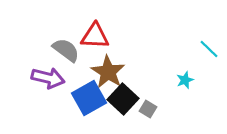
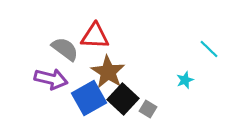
gray semicircle: moved 1 px left, 1 px up
purple arrow: moved 3 px right, 1 px down
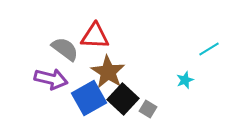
cyan line: rotated 75 degrees counterclockwise
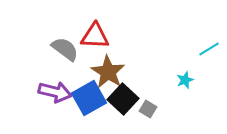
purple arrow: moved 4 px right, 13 px down
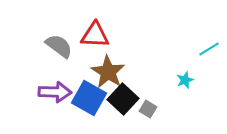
red triangle: moved 1 px up
gray semicircle: moved 6 px left, 3 px up
purple arrow: rotated 12 degrees counterclockwise
blue square: rotated 32 degrees counterclockwise
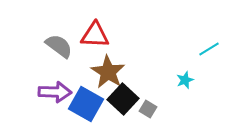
blue square: moved 3 px left, 6 px down
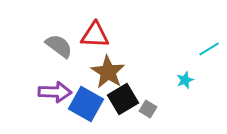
black square: rotated 16 degrees clockwise
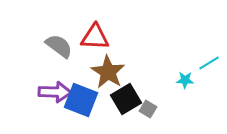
red triangle: moved 2 px down
cyan line: moved 14 px down
cyan star: rotated 24 degrees clockwise
black square: moved 3 px right
blue square: moved 5 px left, 4 px up; rotated 8 degrees counterclockwise
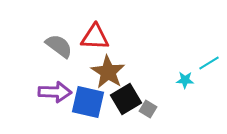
blue square: moved 7 px right, 2 px down; rotated 8 degrees counterclockwise
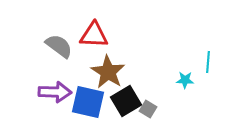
red triangle: moved 1 px left, 2 px up
cyan line: moved 1 px left, 1 px up; rotated 55 degrees counterclockwise
black square: moved 2 px down
